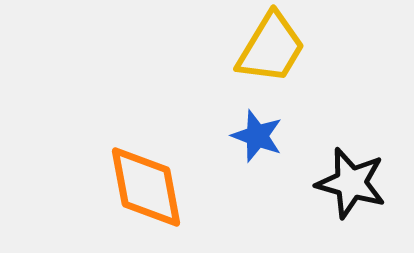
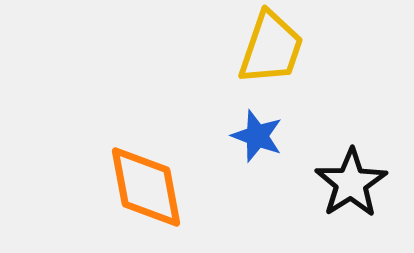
yellow trapezoid: rotated 12 degrees counterclockwise
black star: rotated 24 degrees clockwise
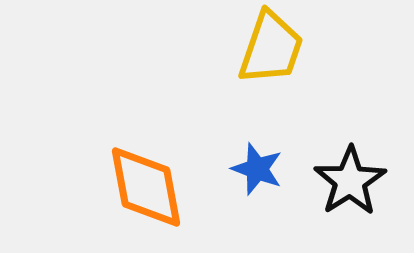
blue star: moved 33 px down
black star: moved 1 px left, 2 px up
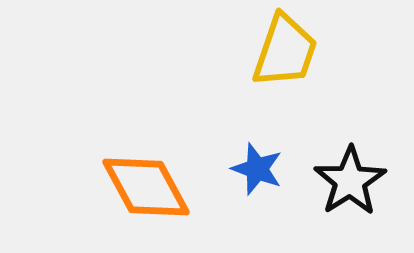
yellow trapezoid: moved 14 px right, 3 px down
orange diamond: rotated 18 degrees counterclockwise
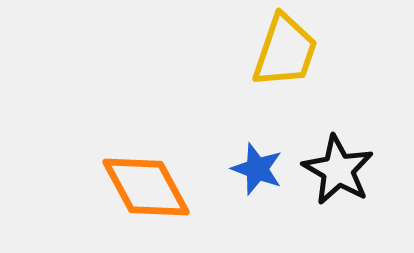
black star: moved 12 px left, 11 px up; rotated 10 degrees counterclockwise
